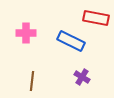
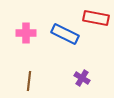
blue rectangle: moved 6 px left, 7 px up
purple cross: moved 1 px down
brown line: moved 3 px left
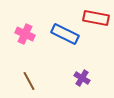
pink cross: moved 1 px left, 1 px down; rotated 24 degrees clockwise
brown line: rotated 36 degrees counterclockwise
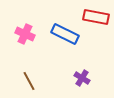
red rectangle: moved 1 px up
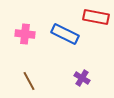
pink cross: rotated 18 degrees counterclockwise
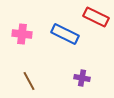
red rectangle: rotated 15 degrees clockwise
pink cross: moved 3 px left
purple cross: rotated 21 degrees counterclockwise
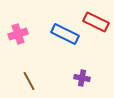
red rectangle: moved 5 px down
pink cross: moved 4 px left; rotated 24 degrees counterclockwise
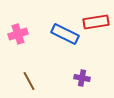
red rectangle: rotated 35 degrees counterclockwise
